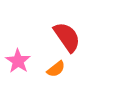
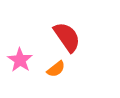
pink star: moved 2 px right, 1 px up
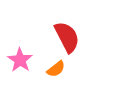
red semicircle: rotated 8 degrees clockwise
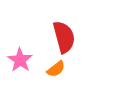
red semicircle: moved 3 px left; rotated 12 degrees clockwise
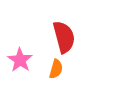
orange semicircle: rotated 36 degrees counterclockwise
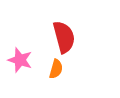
pink star: rotated 15 degrees counterclockwise
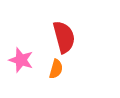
pink star: moved 1 px right
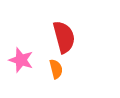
orange semicircle: rotated 30 degrees counterclockwise
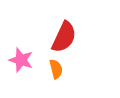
red semicircle: rotated 40 degrees clockwise
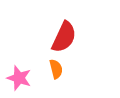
pink star: moved 2 px left, 18 px down
